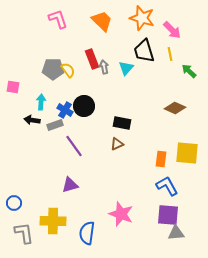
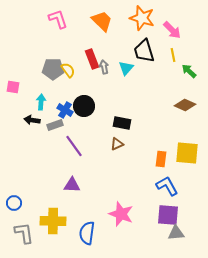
yellow line: moved 3 px right, 1 px down
brown diamond: moved 10 px right, 3 px up
purple triangle: moved 2 px right; rotated 18 degrees clockwise
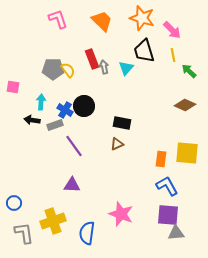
yellow cross: rotated 20 degrees counterclockwise
